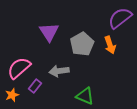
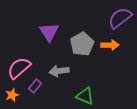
orange arrow: rotated 72 degrees counterclockwise
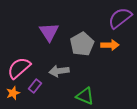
orange star: moved 1 px right, 2 px up
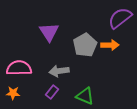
gray pentagon: moved 3 px right, 1 px down
pink semicircle: rotated 40 degrees clockwise
purple rectangle: moved 17 px right, 6 px down
orange star: rotated 24 degrees clockwise
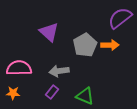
purple triangle: rotated 15 degrees counterclockwise
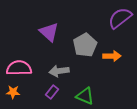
orange arrow: moved 2 px right, 11 px down
orange star: moved 1 px up
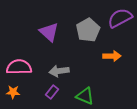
purple semicircle: rotated 10 degrees clockwise
gray pentagon: moved 3 px right, 15 px up
pink semicircle: moved 1 px up
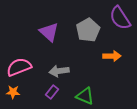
purple semicircle: rotated 95 degrees counterclockwise
pink semicircle: rotated 20 degrees counterclockwise
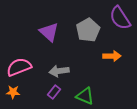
purple rectangle: moved 2 px right
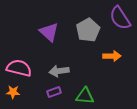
pink semicircle: moved 1 px down; rotated 35 degrees clockwise
purple rectangle: rotated 32 degrees clockwise
green triangle: rotated 18 degrees counterclockwise
